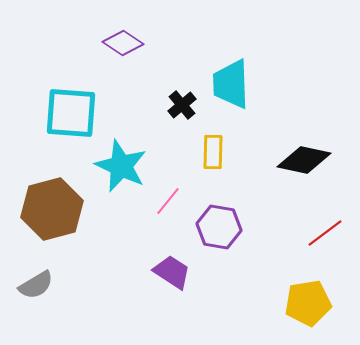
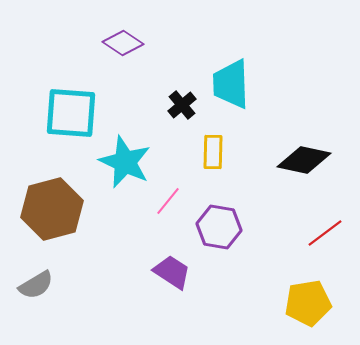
cyan star: moved 4 px right, 4 px up
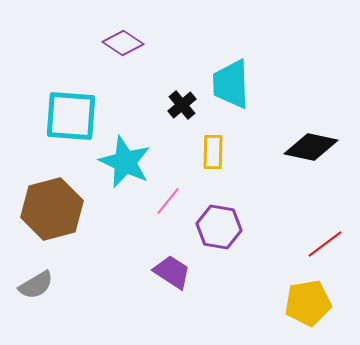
cyan square: moved 3 px down
black diamond: moved 7 px right, 13 px up
red line: moved 11 px down
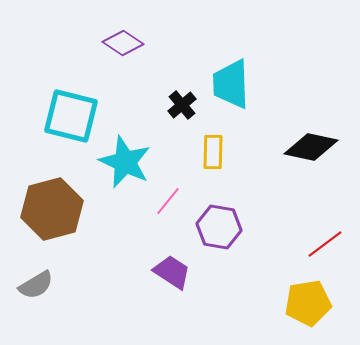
cyan square: rotated 10 degrees clockwise
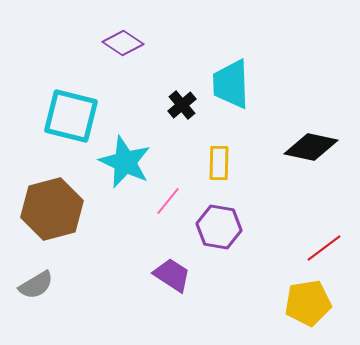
yellow rectangle: moved 6 px right, 11 px down
red line: moved 1 px left, 4 px down
purple trapezoid: moved 3 px down
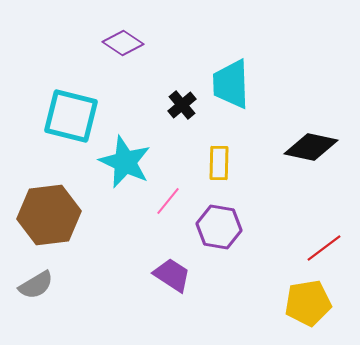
brown hexagon: moved 3 px left, 6 px down; rotated 8 degrees clockwise
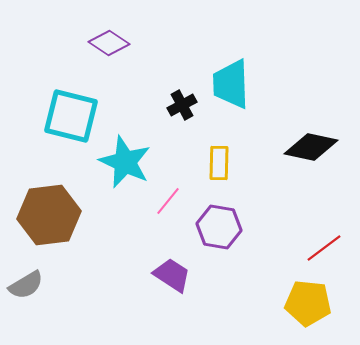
purple diamond: moved 14 px left
black cross: rotated 12 degrees clockwise
gray semicircle: moved 10 px left
yellow pentagon: rotated 15 degrees clockwise
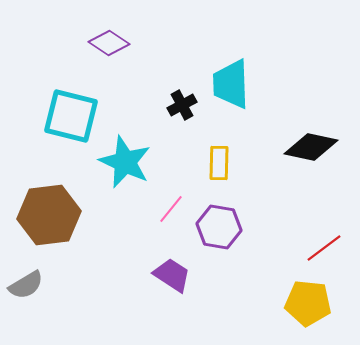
pink line: moved 3 px right, 8 px down
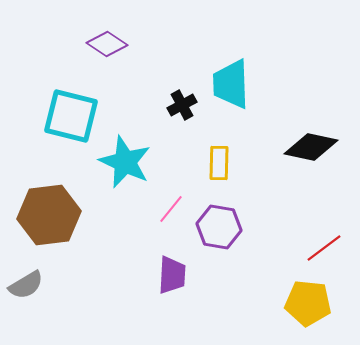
purple diamond: moved 2 px left, 1 px down
purple trapezoid: rotated 60 degrees clockwise
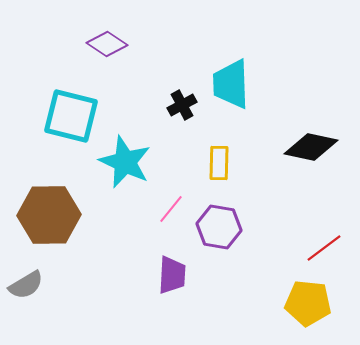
brown hexagon: rotated 6 degrees clockwise
